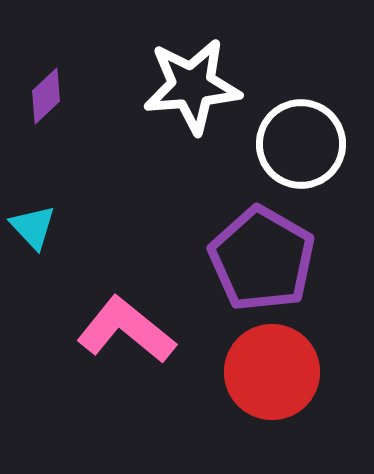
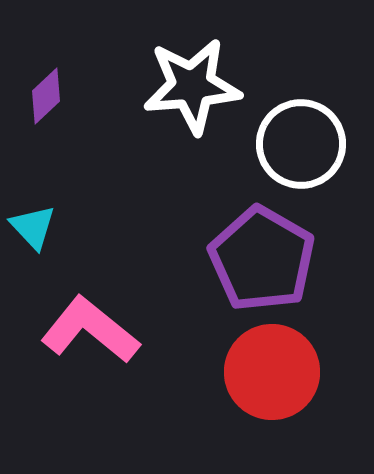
pink L-shape: moved 36 px left
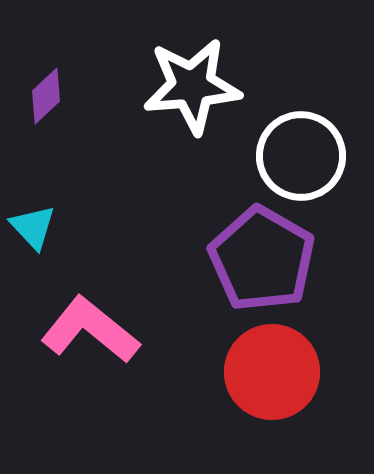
white circle: moved 12 px down
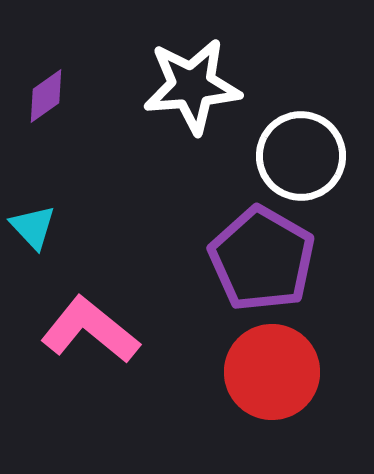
purple diamond: rotated 8 degrees clockwise
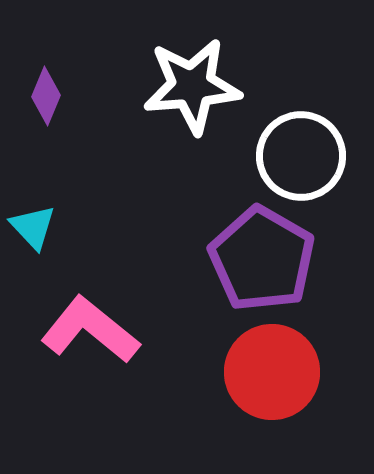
purple diamond: rotated 32 degrees counterclockwise
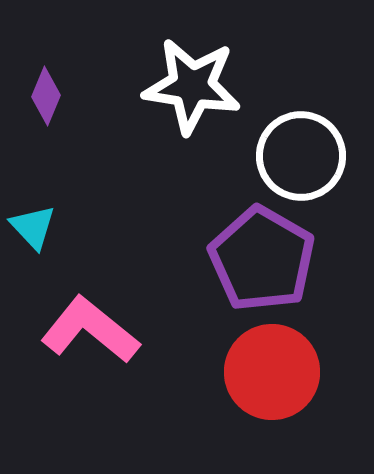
white star: rotated 14 degrees clockwise
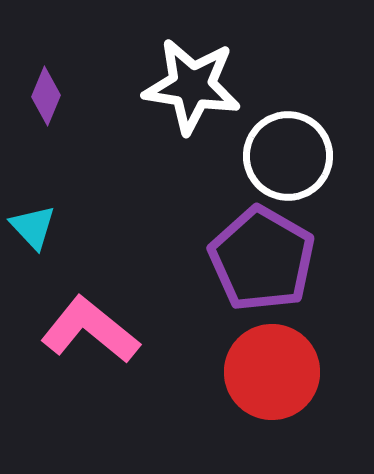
white circle: moved 13 px left
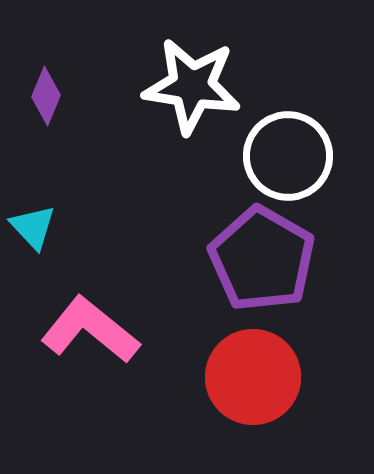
red circle: moved 19 px left, 5 px down
